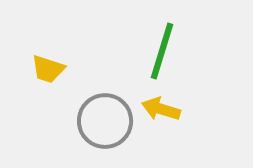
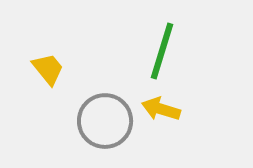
yellow trapezoid: rotated 147 degrees counterclockwise
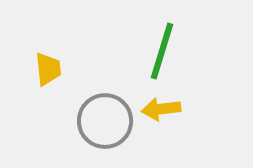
yellow trapezoid: rotated 33 degrees clockwise
yellow arrow: rotated 24 degrees counterclockwise
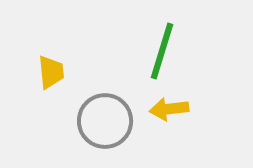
yellow trapezoid: moved 3 px right, 3 px down
yellow arrow: moved 8 px right
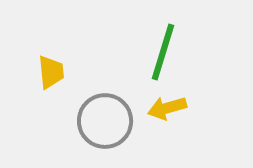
green line: moved 1 px right, 1 px down
yellow arrow: moved 2 px left, 1 px up; rotated 9 degrees counterclockwise
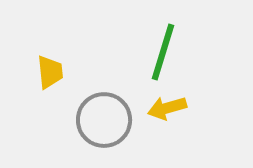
yellow trapezoid: moved 1 px left
gray circle: moved 1 px left, 1 px up
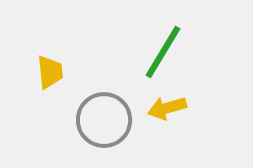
green line: rotated 14 degrees clockwise
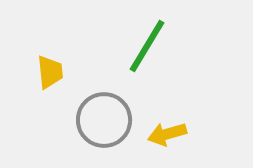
green line: moved 16 px left, 6 px up
yellow arrow: moved 26 px down
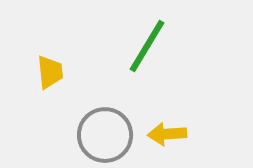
gray circle: moved 1 px right, 15 px down
yellow arrow: rotated 12 degrees clockwise
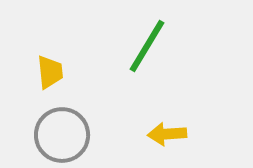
gray circle: moved 43 px left
